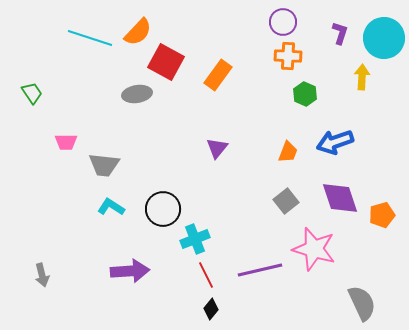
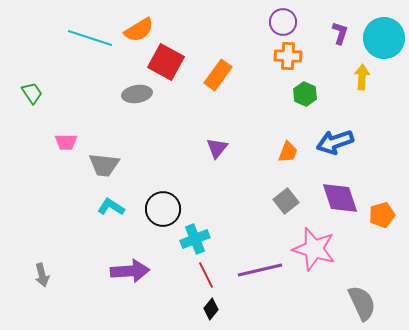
orange semicircle: moved 1 px right, 2 px up; rotated 16 degrees clockwise
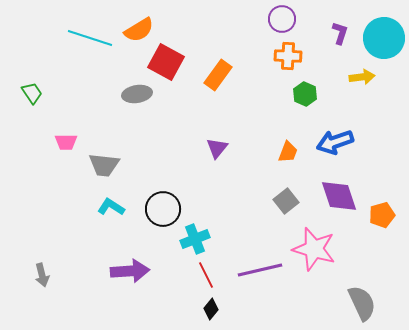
purple circle: moved 1 px left, 3 px up
yellow arrow: rotated 80 degrees clockwise
purple diamond: moved 1 px left, 2 px up
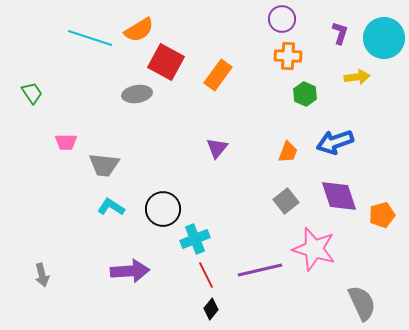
yellow arrow: moved 5 px left
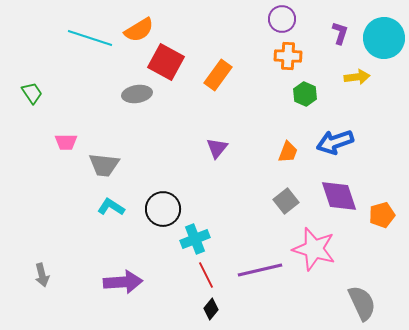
purple arrow: moved 7 px left, 11 px down
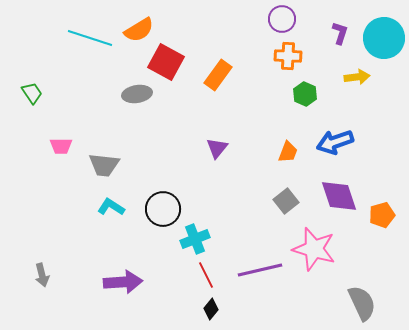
pink trapezoid: moved 5 px left, 4 px down
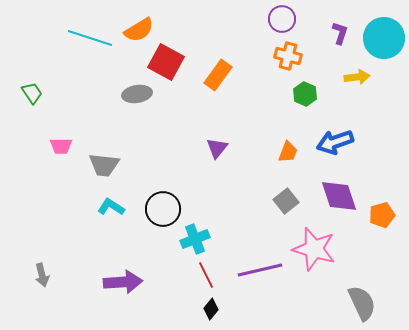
orange cross: rotated 12 degrees clockwise
